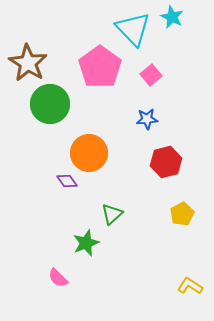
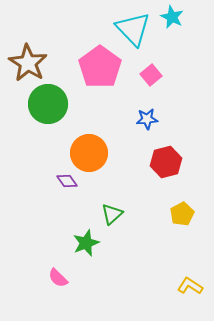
green circle: moved 2 px left
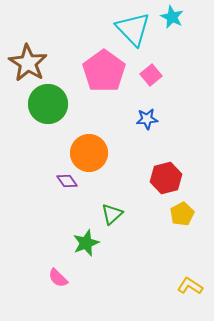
pink pentagon: moved 4 px right, 4 px down
red hexagon: moved 16 px down
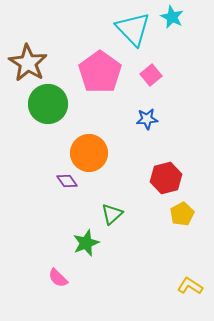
pink pentagon: moved 4 px left, 1 px down
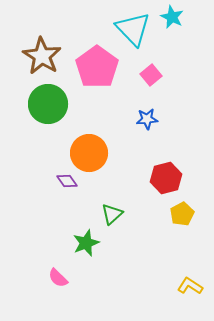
brown star: moved 14 px right, 7 px up
pink pentagon: moved 3 px left, 5 px up
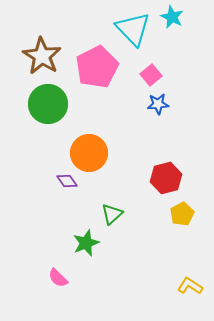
pink pentagon: rotated 9 degrees clockwise
blue star: moved 11 px right, 15 px up
